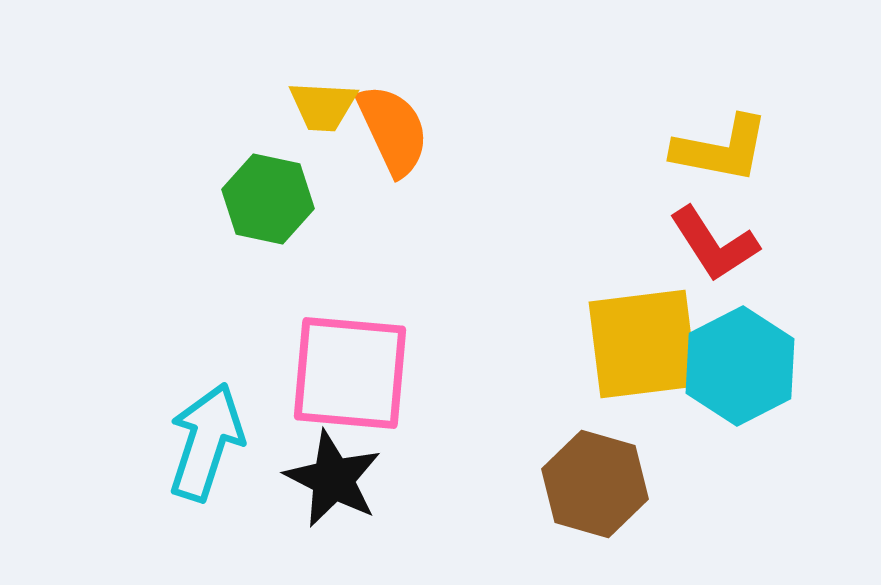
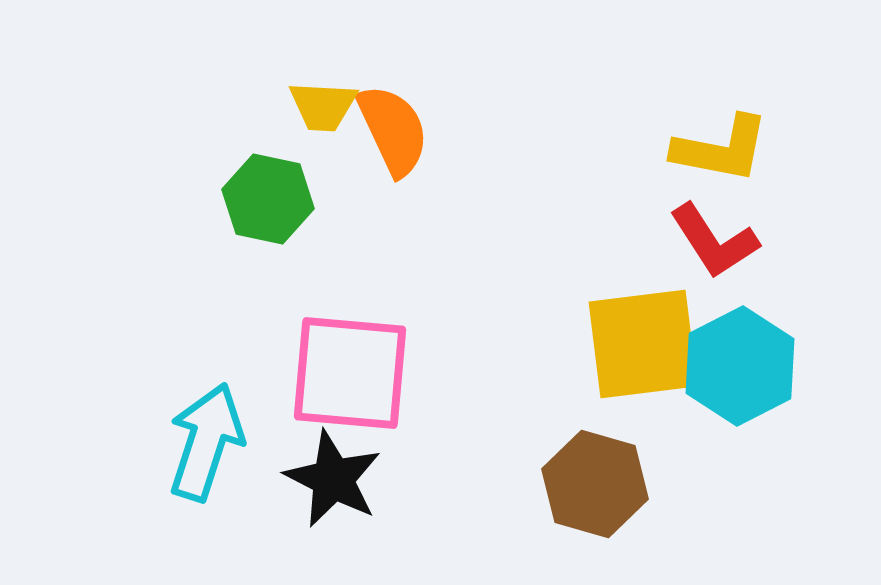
red L-shape: moved 3 px up
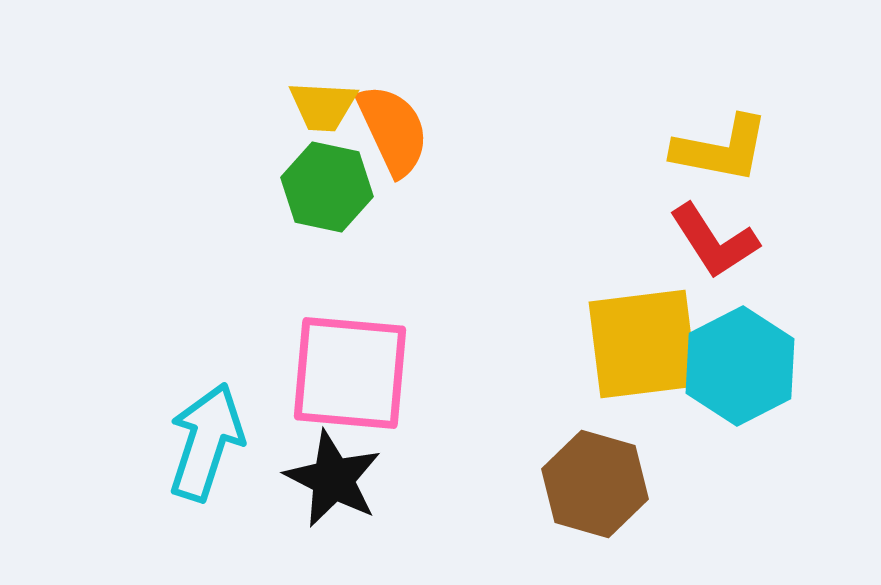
green hexagon: moved 59 px right, 12 px up
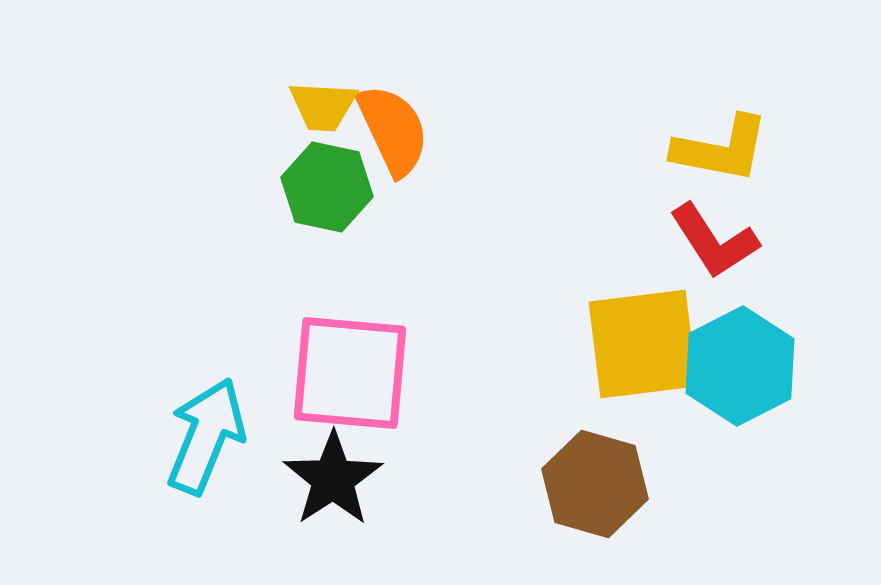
cyan arrow: moved 6 px up; rotated 4 degrees clockwise
black star: rotated 12 degrees clockwise
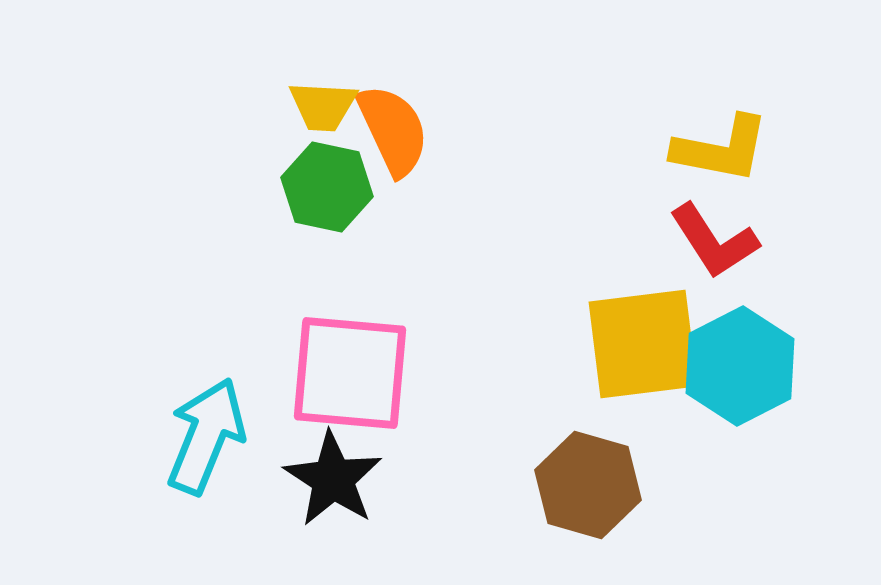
black star: rotated 6 degrees counterclockwise
brown hexagon: moved 7 px left, 1 px down
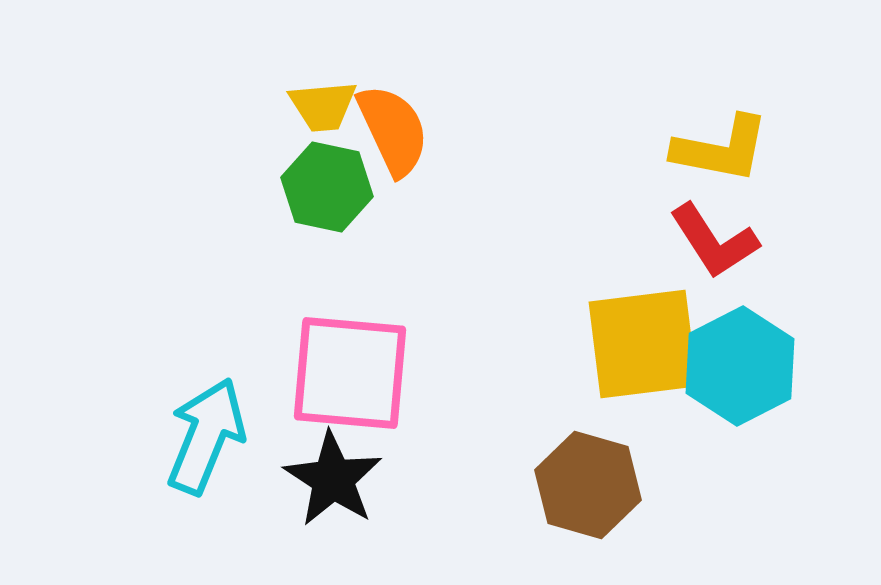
yellow trapezoid: rotated 8 degrees counterclockwise
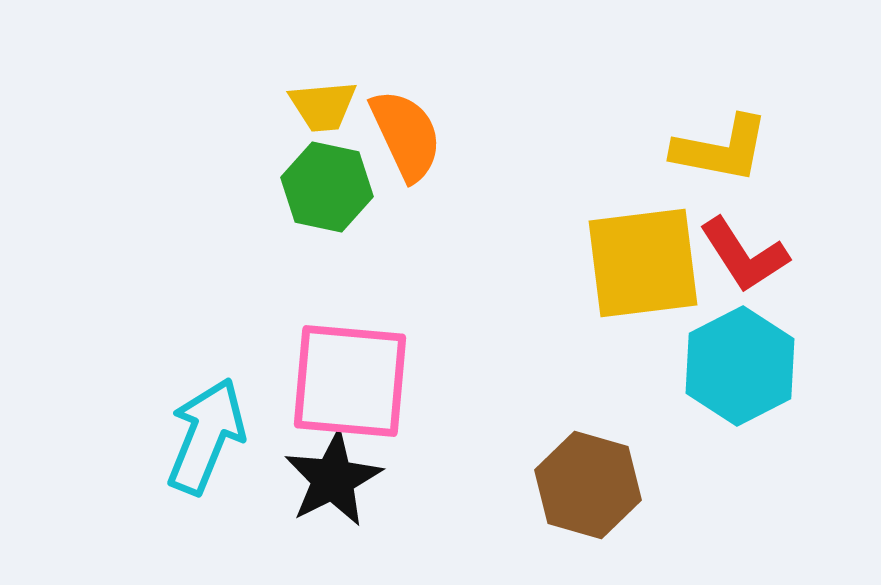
orange semicircle: moved 13 px right, 5 px down
red L-shape: moved 30 px right, 14 px down
yellow square: moved 81 px up
pink square: moved 8 px down
black star: rotated 12 degrees clockwise
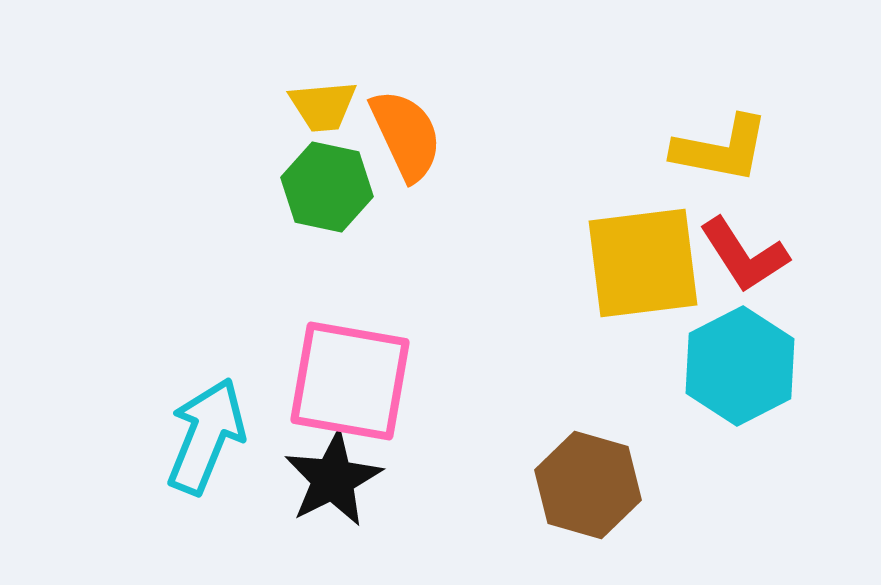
pink square: rotated 5 degrees clockwise
